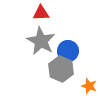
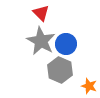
red triangle: rotated 48 degrees clockwise
blue circle: moved 2 px left, 7 px up
gray hexagon: moved 1 px left, 1 px down
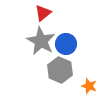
red triangle: moved 2 px right; rotated 36 degrees clockwise
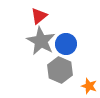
red triangle: moved 4 px left, 3 px down
